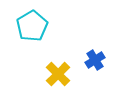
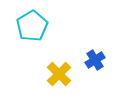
yellow cross: moved 1 px right
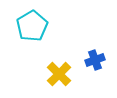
blue cross: rotated 12 degrees clockwise
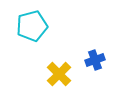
cyan pentagon: rotated 16 degrees clockwise
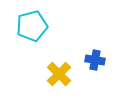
blue cross: rotated 30 degrees clockwise
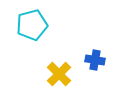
cyan pentagon: moved 1 px up
